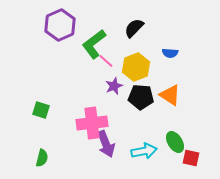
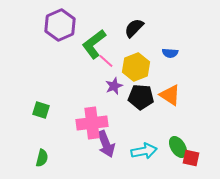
green ellipse: moved 3 px right, 5 px down
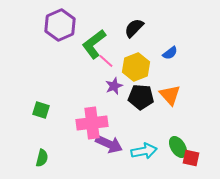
blue semicircle: rotated 42 degrees counterclockwise
orange triangle: rotated 15 degrees clockwise
purple arrow: moved 3 px right; rotated 44 degrees counterclockwise
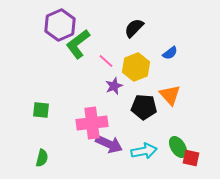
green L-shape: moved 16 px left
black pentagon: moved 3 px right, 10 px down
green square: rotated 12 degrees counterclockwise
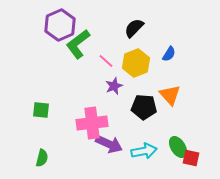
blue semicircle: moved 1 px left, 1 px down; rotated 21 degrees counterclockwise
yellow hexagon: moved 4 px up
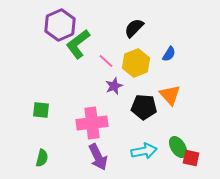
purple arrow: moved 11 px left, 13 px down; rotated 40 degrees clockwise
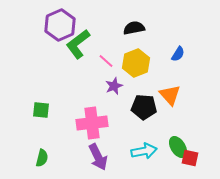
black semicircle: rotated 35 degrees clockwise
blue semicircle: moved 9 px right
red square: moved 1 px left
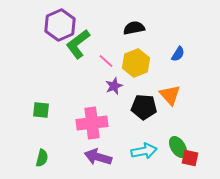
purple arrow: rotated 132 degrees clockwise
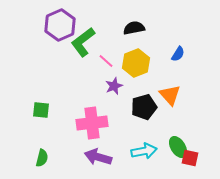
green L-shape: moved 5 px right, 2 px up
black pentagon: rotated 20 degrees counterclockwise
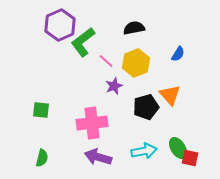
black pentagon: moved 2 px right
green ellipse: moved 1 px down
